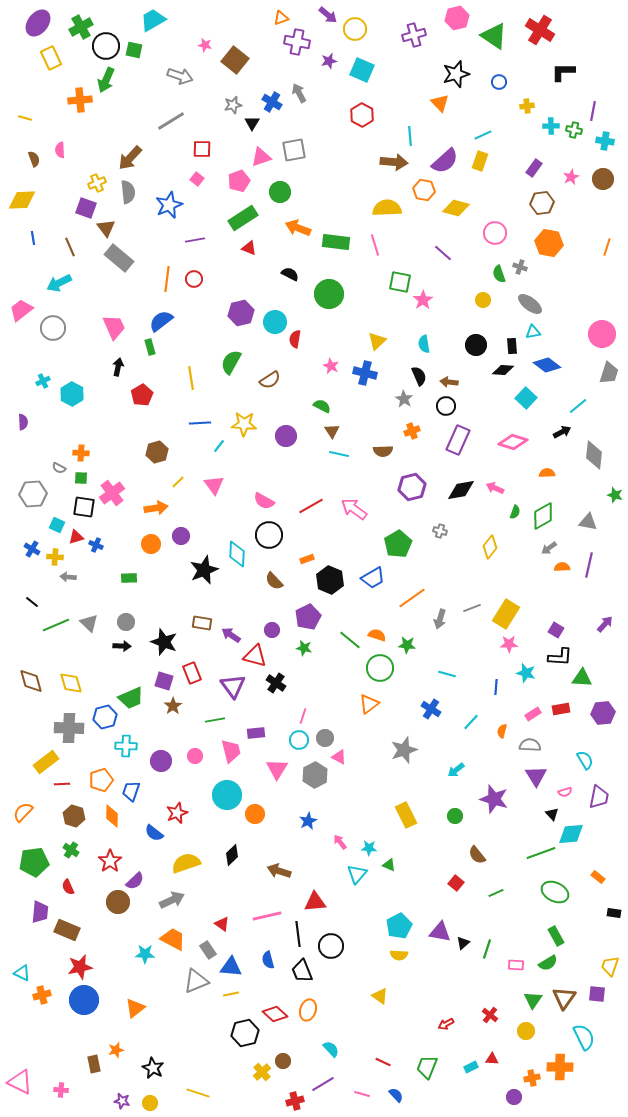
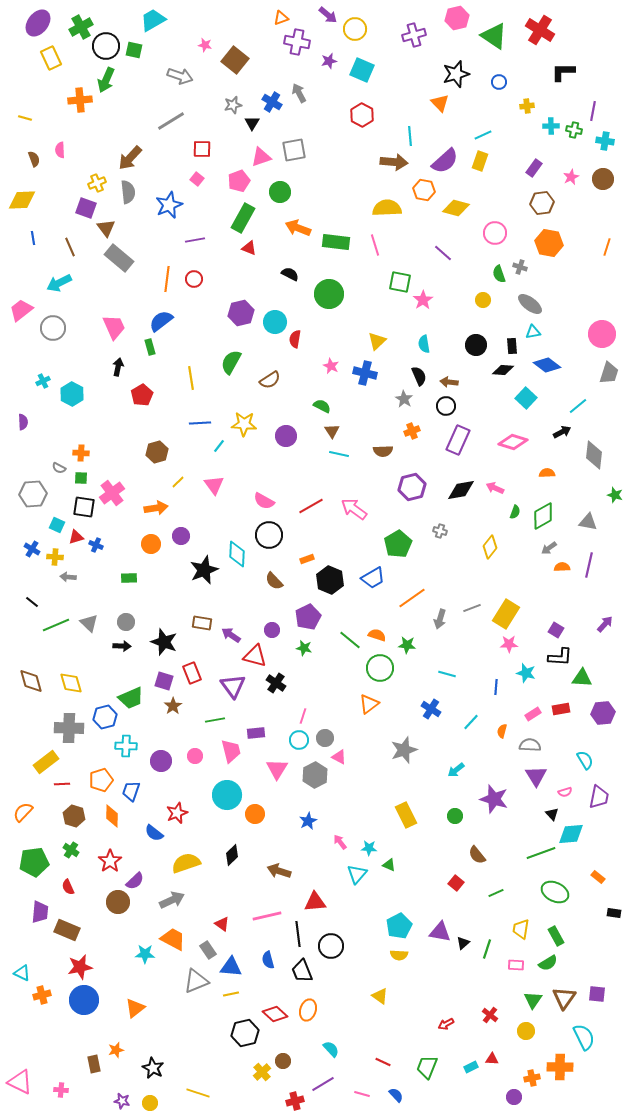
green rectangle at (243, 218): rotated 28 degrees counterclockwise
yellow trapezoid at (610, 966): moved 89 px left, 37 px up; rotated 10 degrees counterclockwise
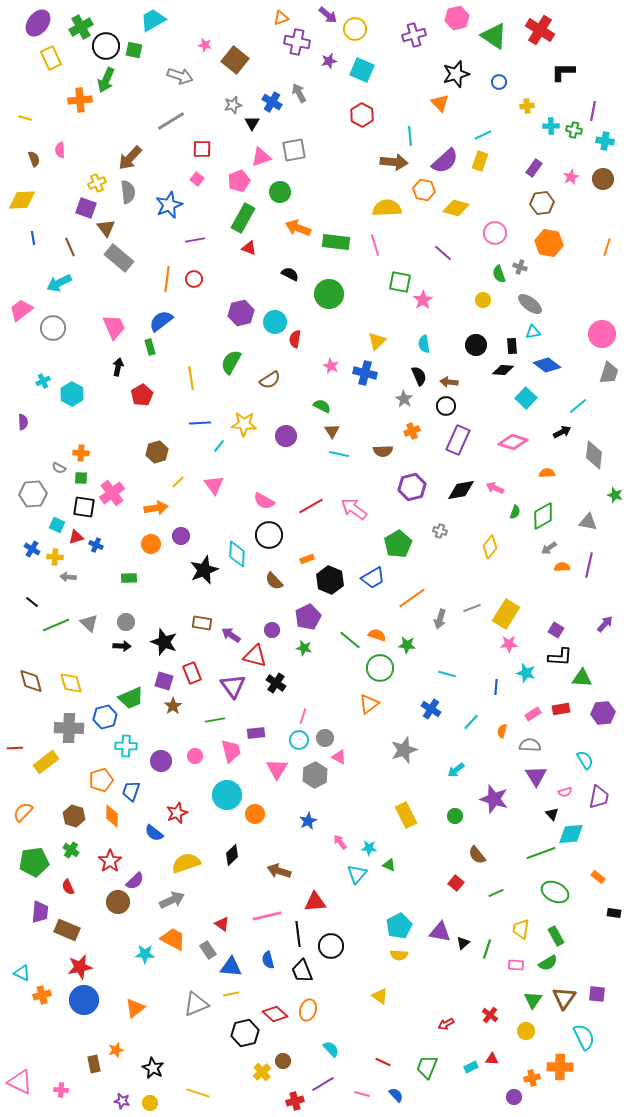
red line at (62, 784): moved 47 px left, 36 px up
gray triangle at (196, 981): moved 23 px down
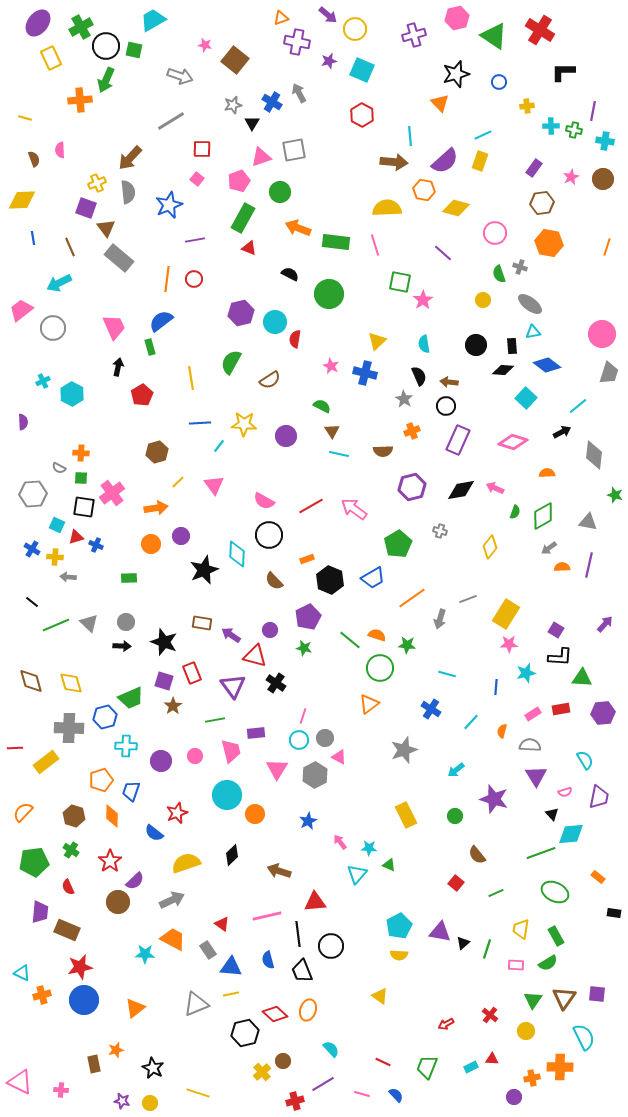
gray line at (472, 608): moved 4 px left, 9 px up
purple circle at (272, 630): moved 2 px left
cyan star at (526, 673): rotated 30 degrees counterclockwise
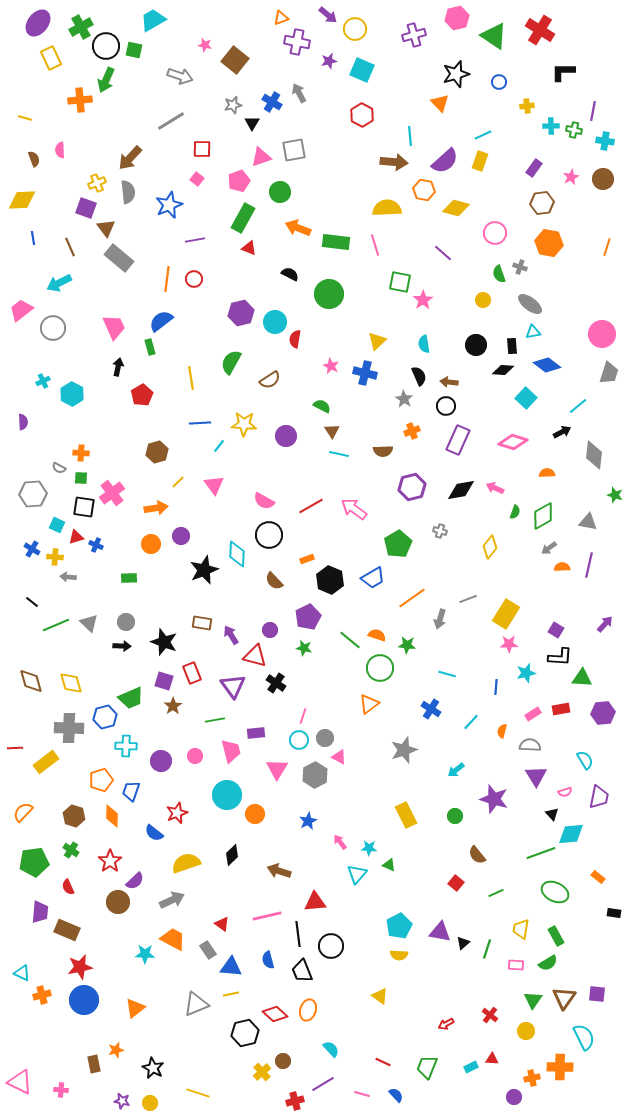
purple arrow at (231, 635): rotated 24 degrees clockwise
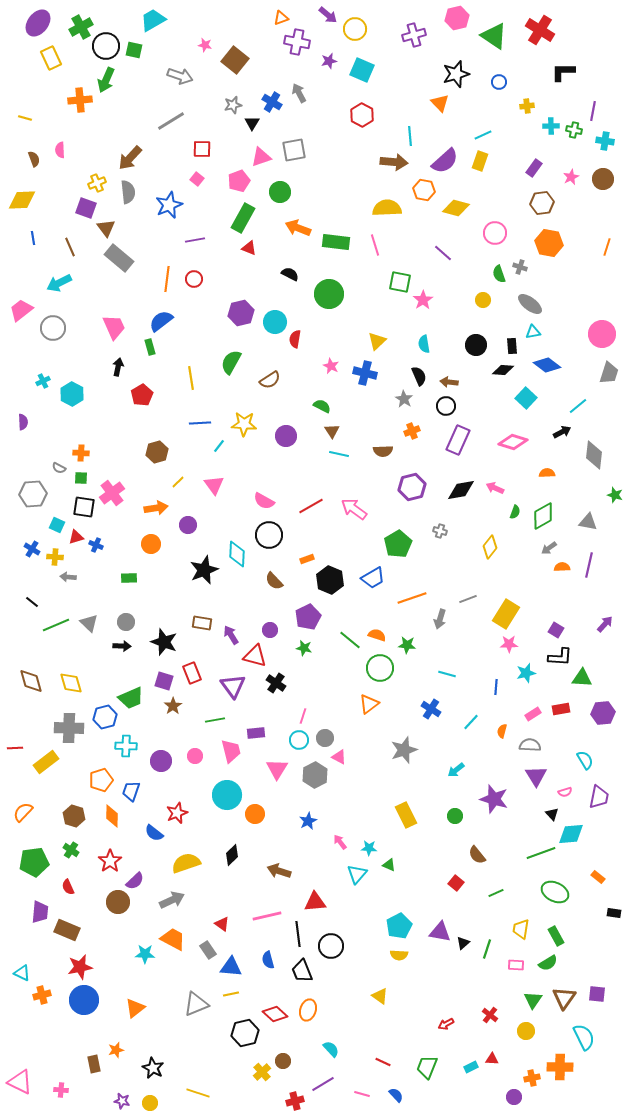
purple circle at (181, 536): moved 7 px right, 11 px up
orange line at (412, 598): rotated 16 degrees clockwise
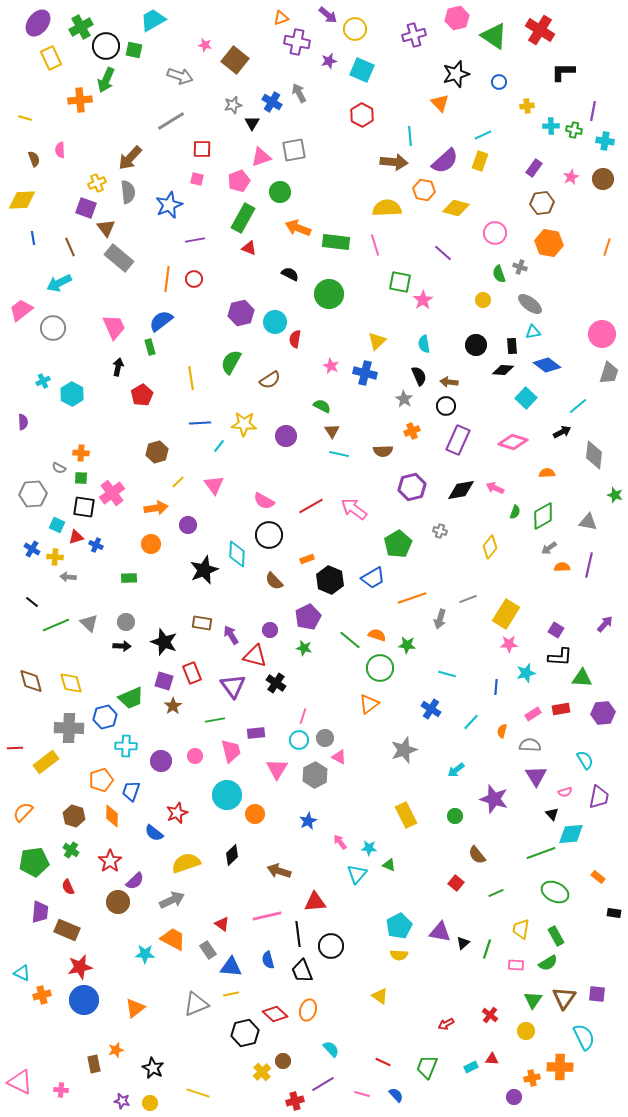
pink square at (197, 179): rotated 24 degrees counterclockwise
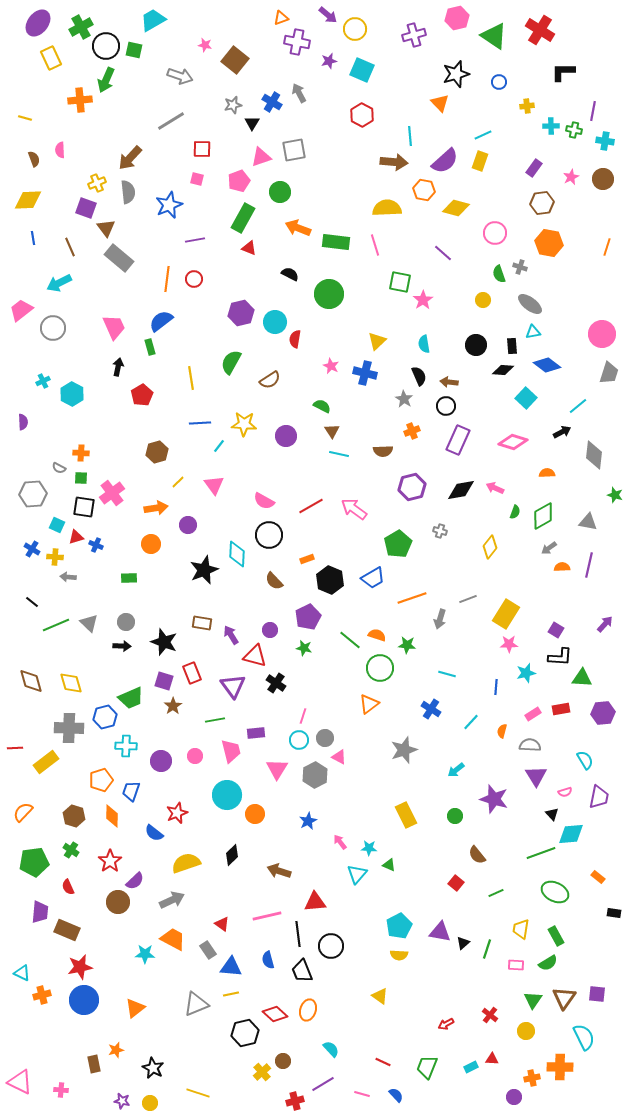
yellow diamond at (22, 200): moved 6 px right
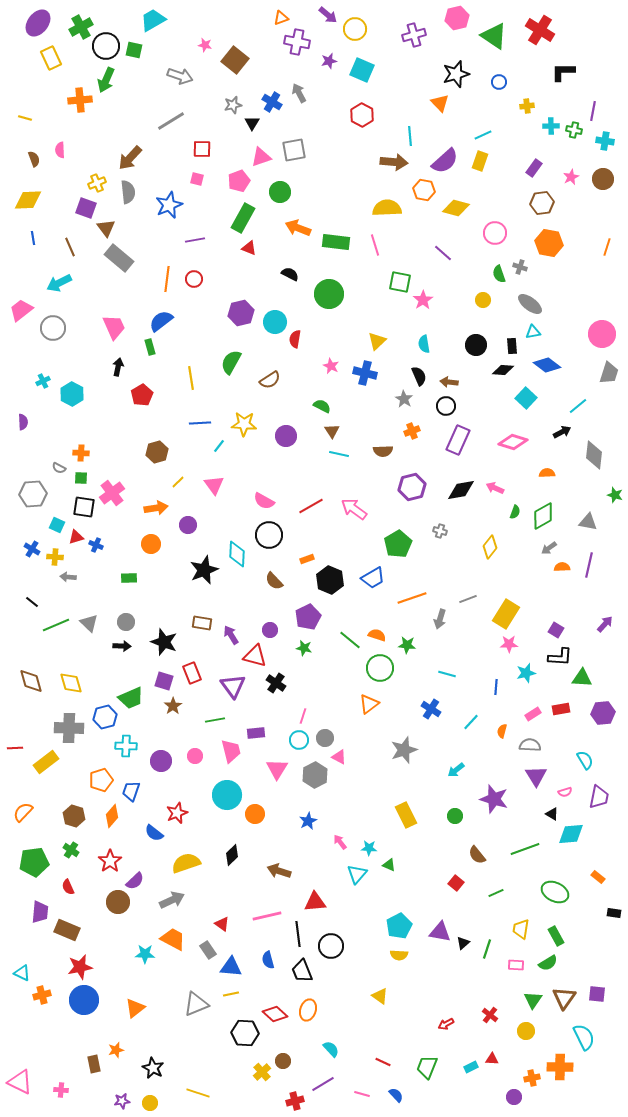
black triangle at (552, 814): rotated 16 degrees counterclockwise
orange diamond at (112, 816): rotated 40 degrees clockwise
green line at (541, 853): moved 16 px left, 4 px up
black hexagon at (245, 1033): rotated 16 degrees clockwise
purple star at (122, 1101): rotated 21 degrees counterclockwise
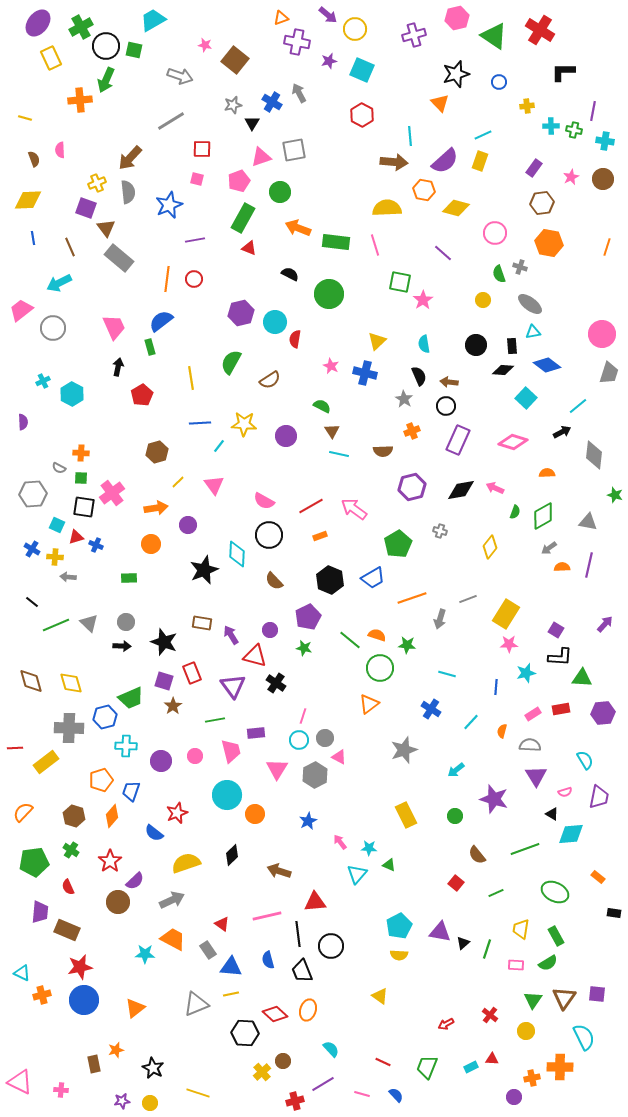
orange rectangle at (307, 559): moved 13 px right, 23 px up
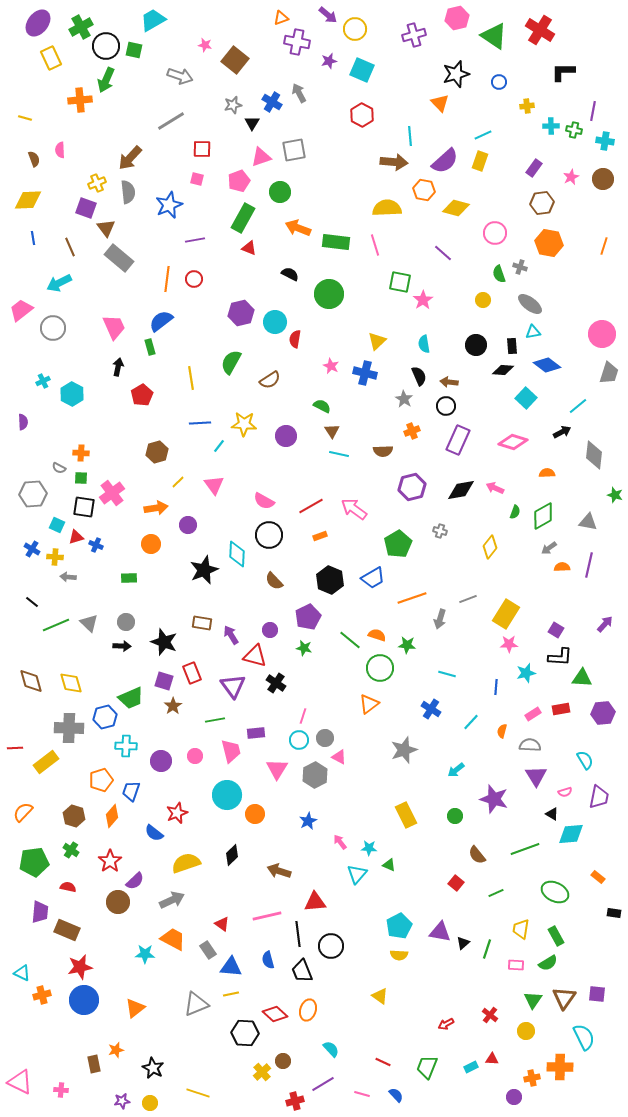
orange line at (607, 247): moved 3 px left, 1 px up
red semicircle at (68, 887): rotated 126 degrees clockwise
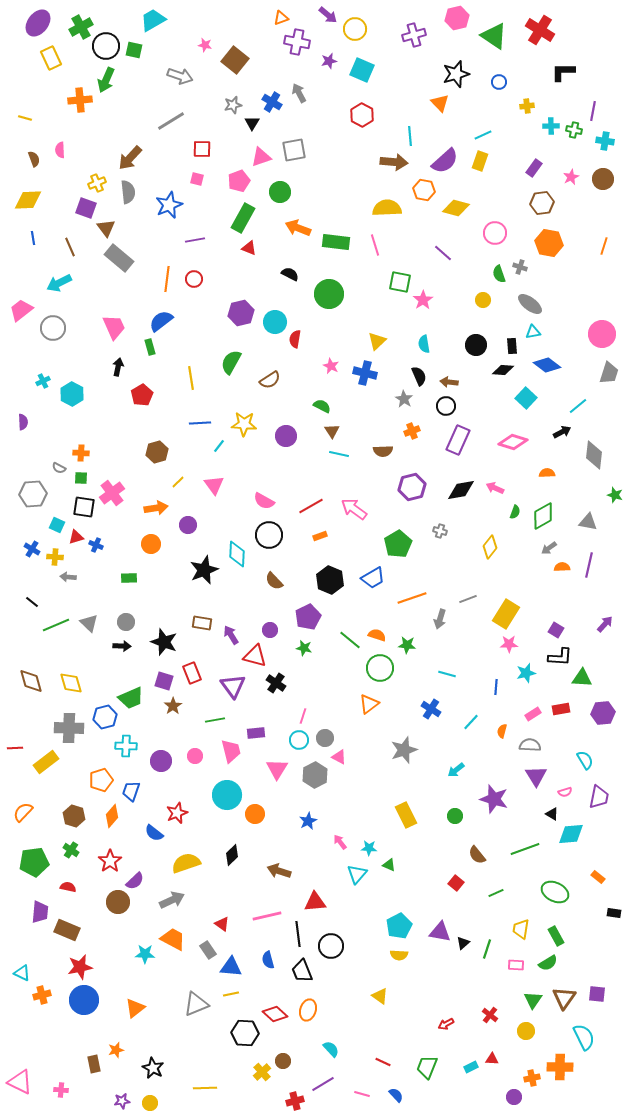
yellow line at (198, 1093): moved 7 px right, 5 px up; rotated 20 degrees counterclockwise
